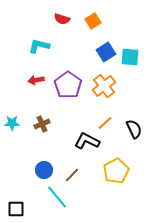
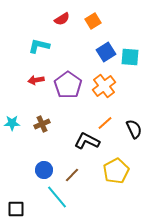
red semicircle: rotated 49 degrees counterclockwise
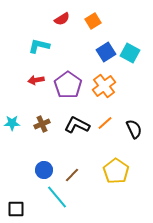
cyan square: moved 4 px up; rotated 24 degrees clockwise
black L-shape: moved 10 px left, 16 px up
yellow pentagon: rotated 10 degrees counterclockwise
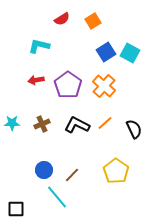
orange cross: rotated 10 degrees counterclockwise
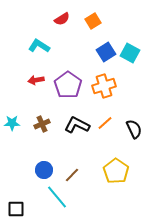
cyan L-shape: rotated 20 degrees clockwise
orange cross: rotated 30 degrees clockwise
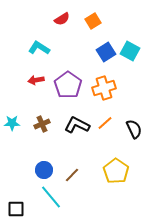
cyan L-shape: moved 2 px down
cyan square: moved 2 px up
orange cross: moved 2 px down
cyan line: moved 6 px left
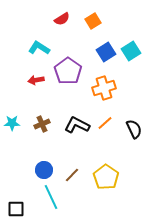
cyan square: moved 1 px right; rotated 30 degrees clockwise
purple pentagon: moved 14 px up
yellow pentagon: moved 10 px left, 6 px down
cyan line: rotated 15 degrees clockwise
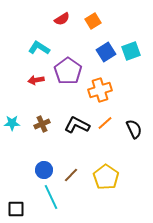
cyan square: rotated 12 degrees clockwise
orange cross: moved 4 px left, 2 px down
brown line: moved 1 px left
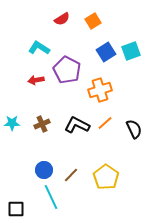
purple pentagon: moved 1 px left, 1 px up; rotated 8 degrees counterclockwise
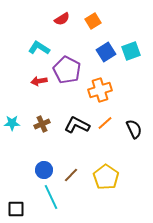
red arrow: moved 3 px right, 1 px down
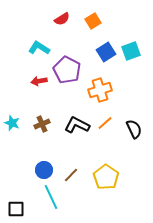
cyan star: rotated 21 degrees clockwise
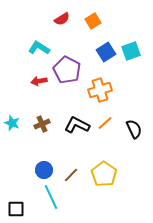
yellow pentagon: moved 2 px left, 3 px up
